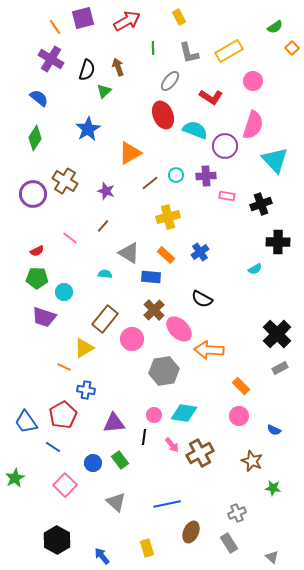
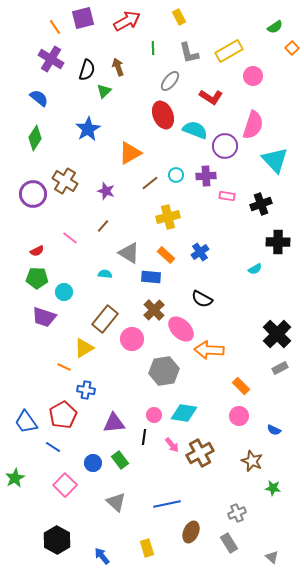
pink circle at (253, 81): moved 5 px up
pink ellipse at (179, 329): moved 2 px right
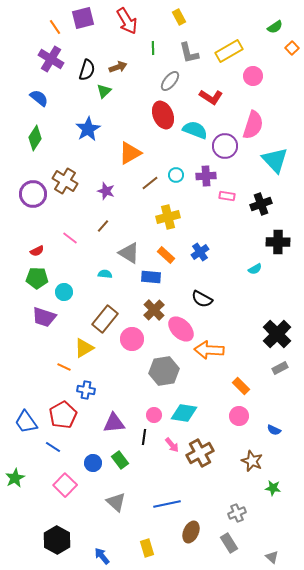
red arrow at (127, 21): rotated 88 degrees clockwise
brown arrow at (118, 67): rotated 90 degrees clockwise
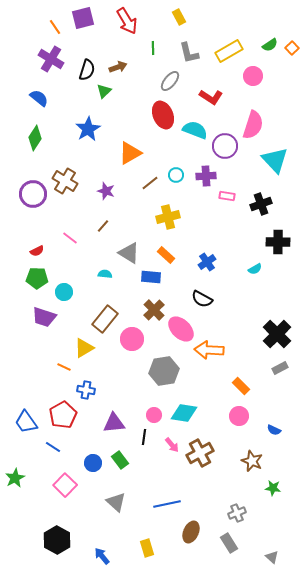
green semicircle at (275, 27): moved 5 px left, 18 px down
blue cross at (200, 252): moved 7 px right, 10 px down
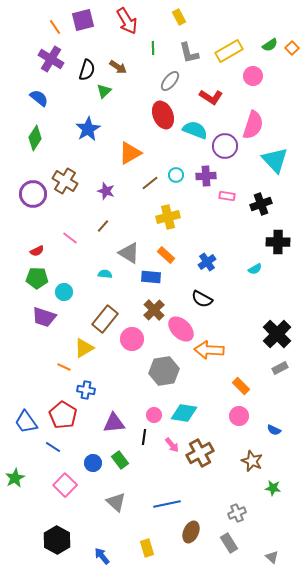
purple square at (83, 18): moved 2 px down
brown arrow at (118, 67): rotated 54 degrees clockwise
red pentagon at (63, 415): rotated 12 degrees counterclockwise
